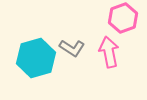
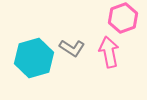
cyan hexagon: moved 2 px left
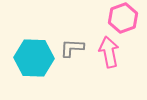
gray L-shape: rotated 150 degrees clockwise
cyan hexagon: rotated 18 degrees clockwise
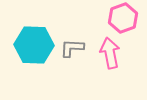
pink arrow: moved 1 px right, 1 px down
cyan hexagon: moved 13 px up
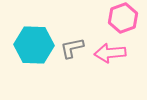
gray L-shape: rotated 15 degrees counterclockwise
pink arrow: rotated 84 degrees counterclockwise
